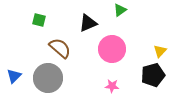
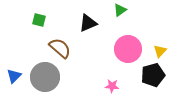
pink circle: moved 16 px right
gray circle: moved 3 px left, 1 px up
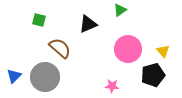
black triangle: moved 1 px down
yellow triangle: moved 3 px right; rotated 24 degrees counterclockwise
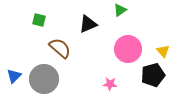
gray circle: moved 1 px left, 2 px down
pink star: moved 2 px left, 2 px up
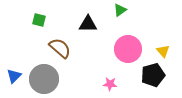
black triangle: rotated 24 degrees clockwise
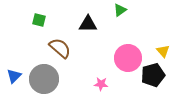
pink circle: moved 9 px down
pink star: moved 9 px left
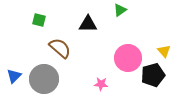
yellow triangle: moved 1 px right
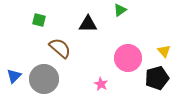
black pentagon: moved 4 px right, 3 px down
pink star: rotated 24 degrees clockwise
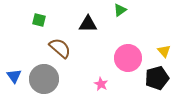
blue triangle: rotated 21 degrees counterclockwise
